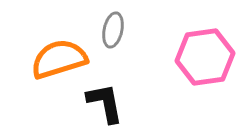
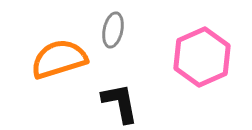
pink hexagon: moved 3 px left; rotated 16 degrees counterclockwise
black L-shape: moved 15 px right
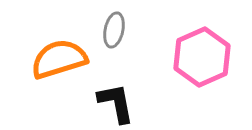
gray ellipse: moved 1 px right
black L-shape: moved 4 px left
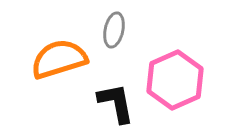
pink hexagon: moved 27 px left, 23 px down
